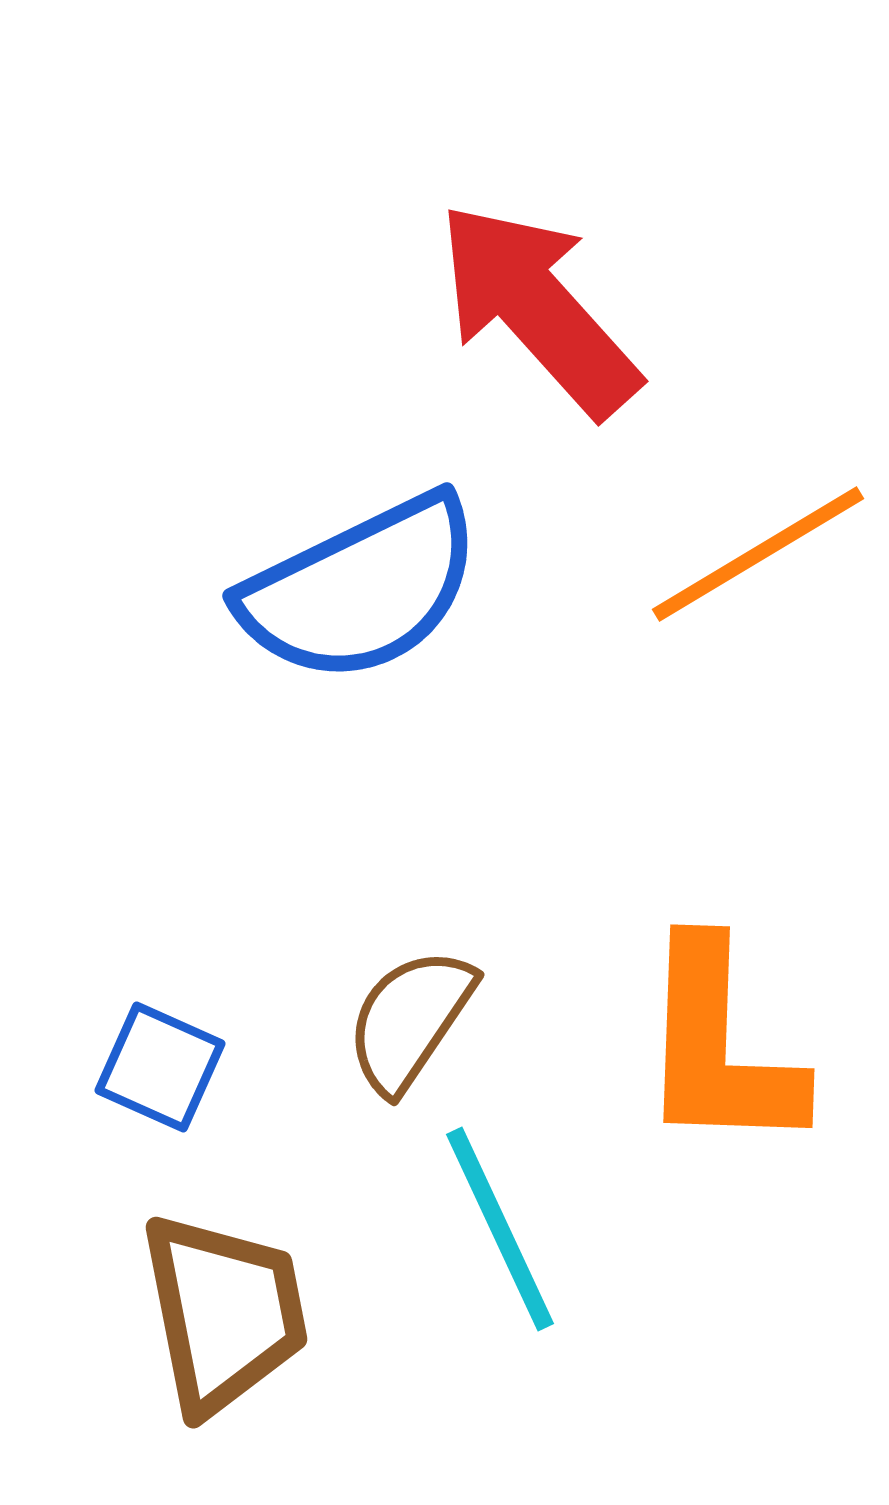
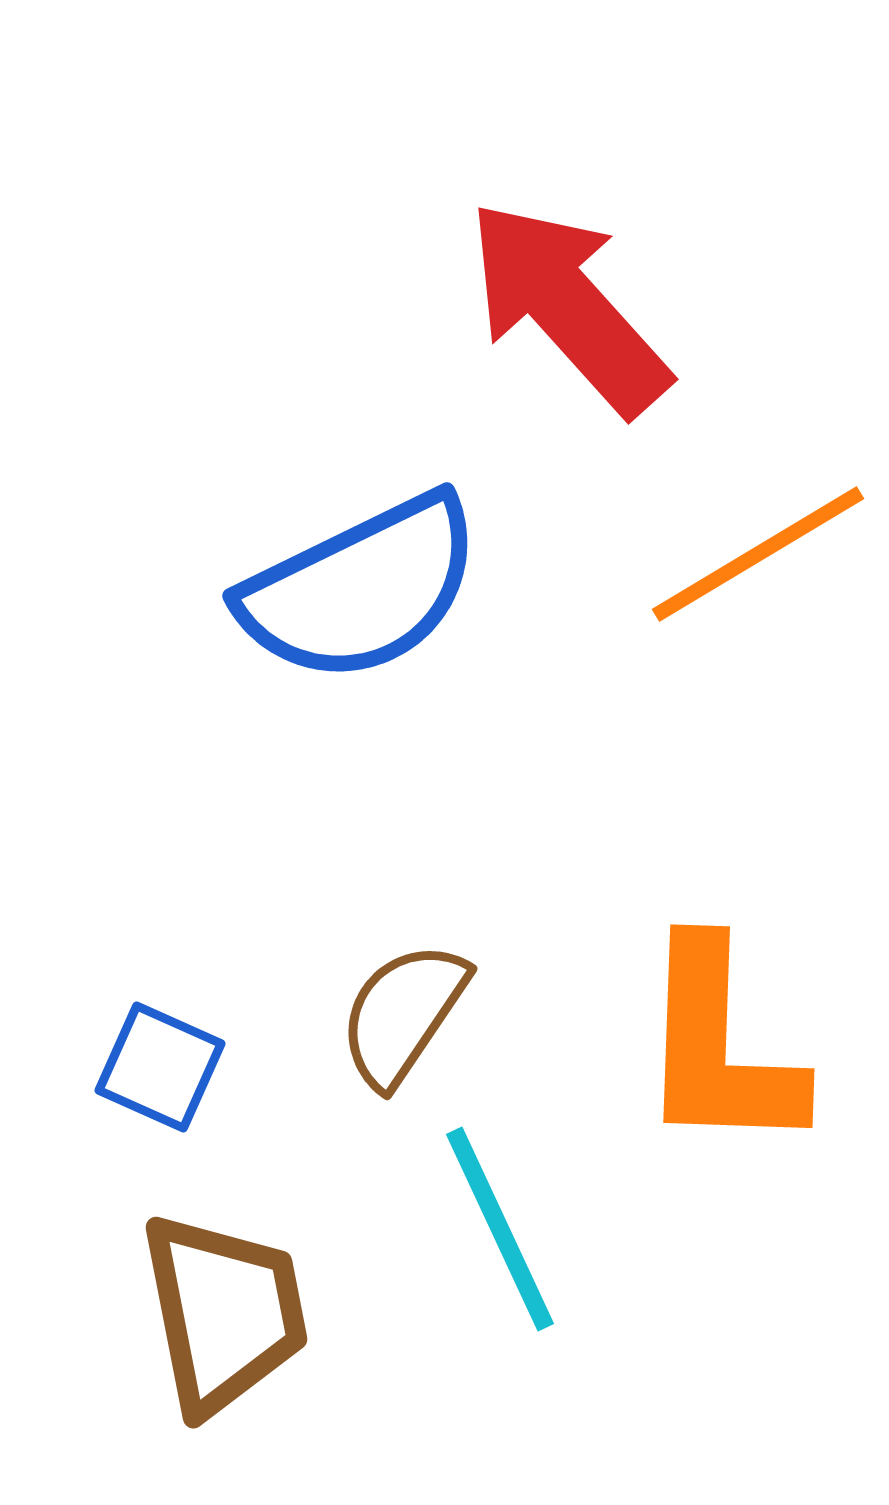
red arrow: moved 30 px right, 2 px up
brown semicircle: moved 7 px left, 6 px up
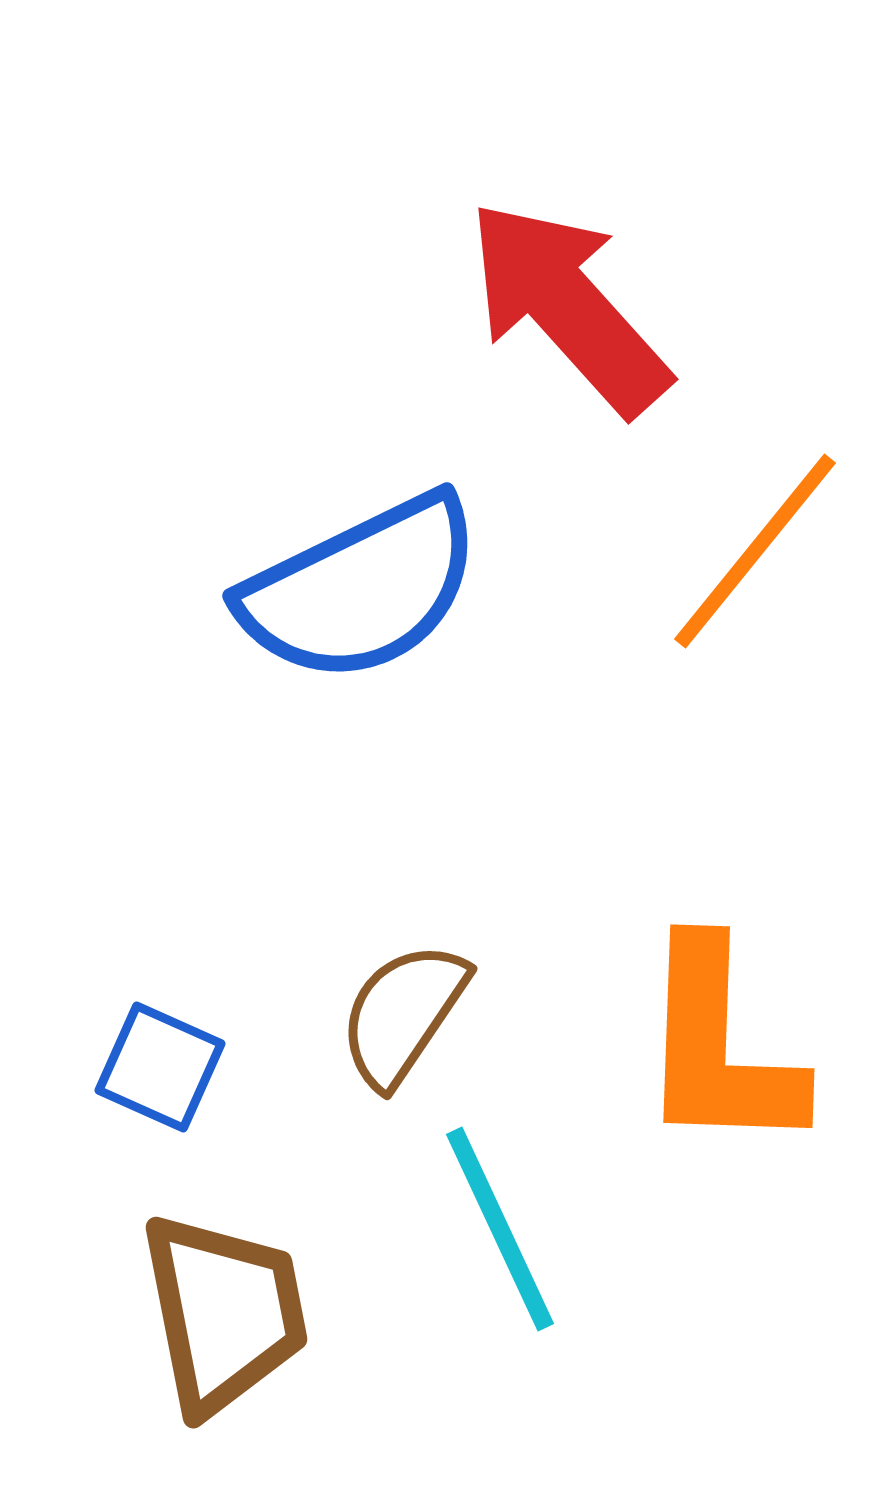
orange line: moved 3 px left, 3 px up; rotated 20 degrees counterclockwise
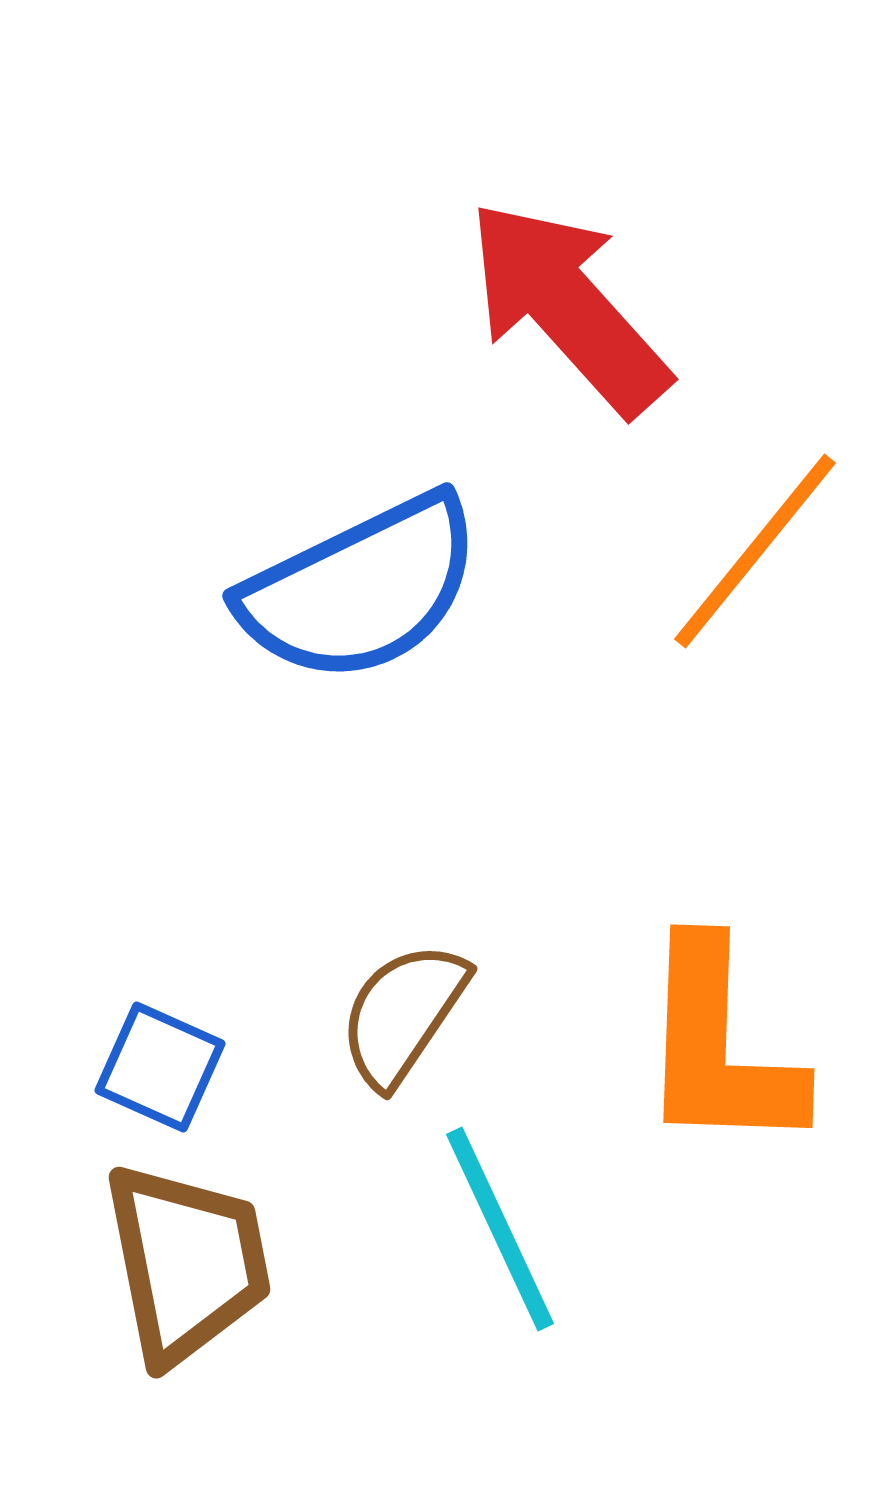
brown trapezoid: moved 37 px left, 50 px up
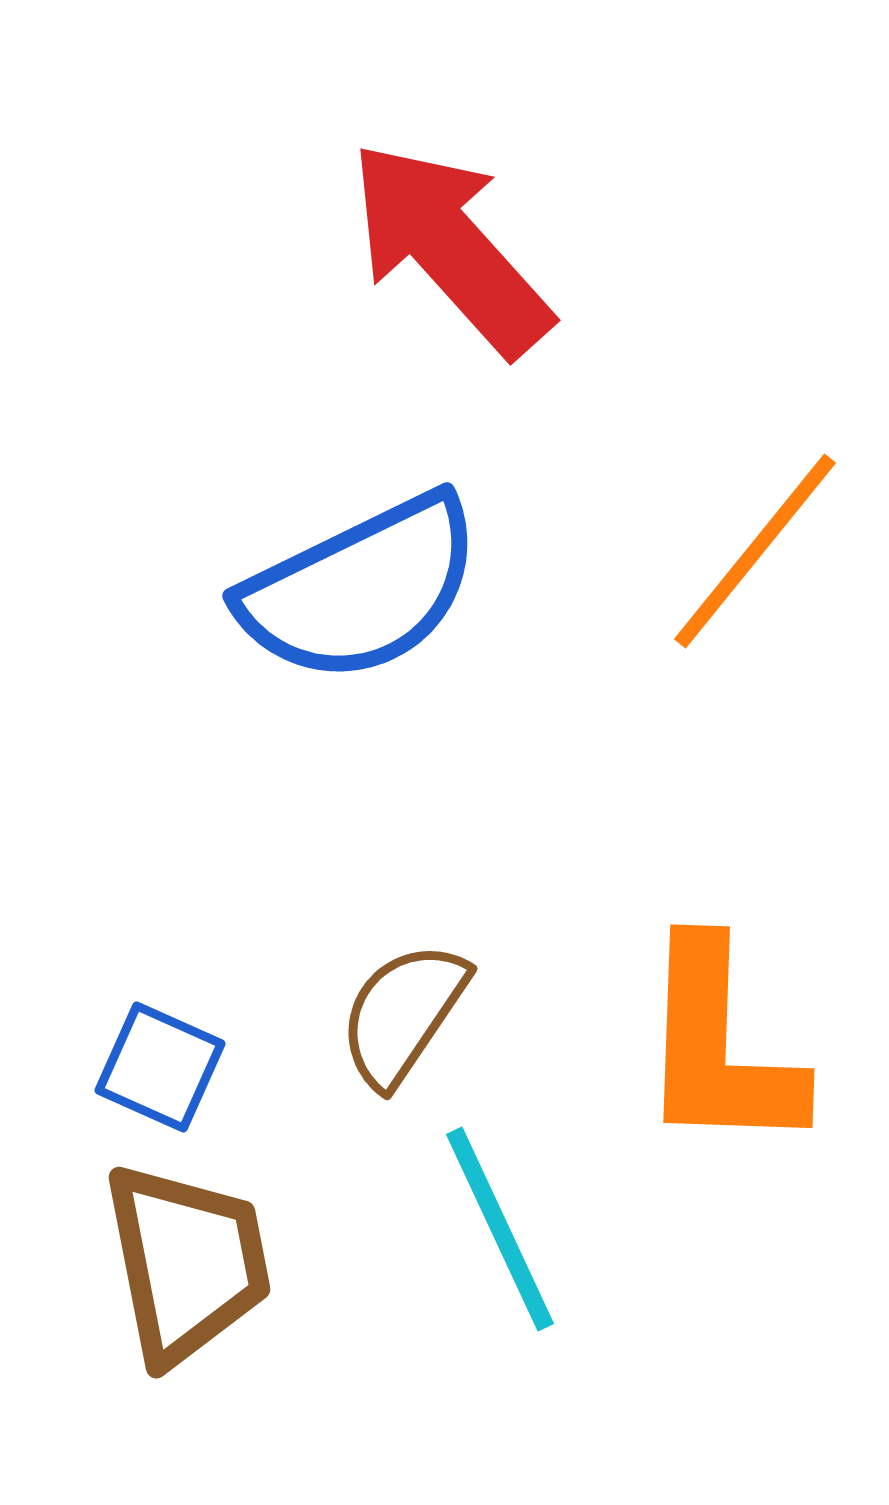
red arrow: moved 118 px left, 59 px up
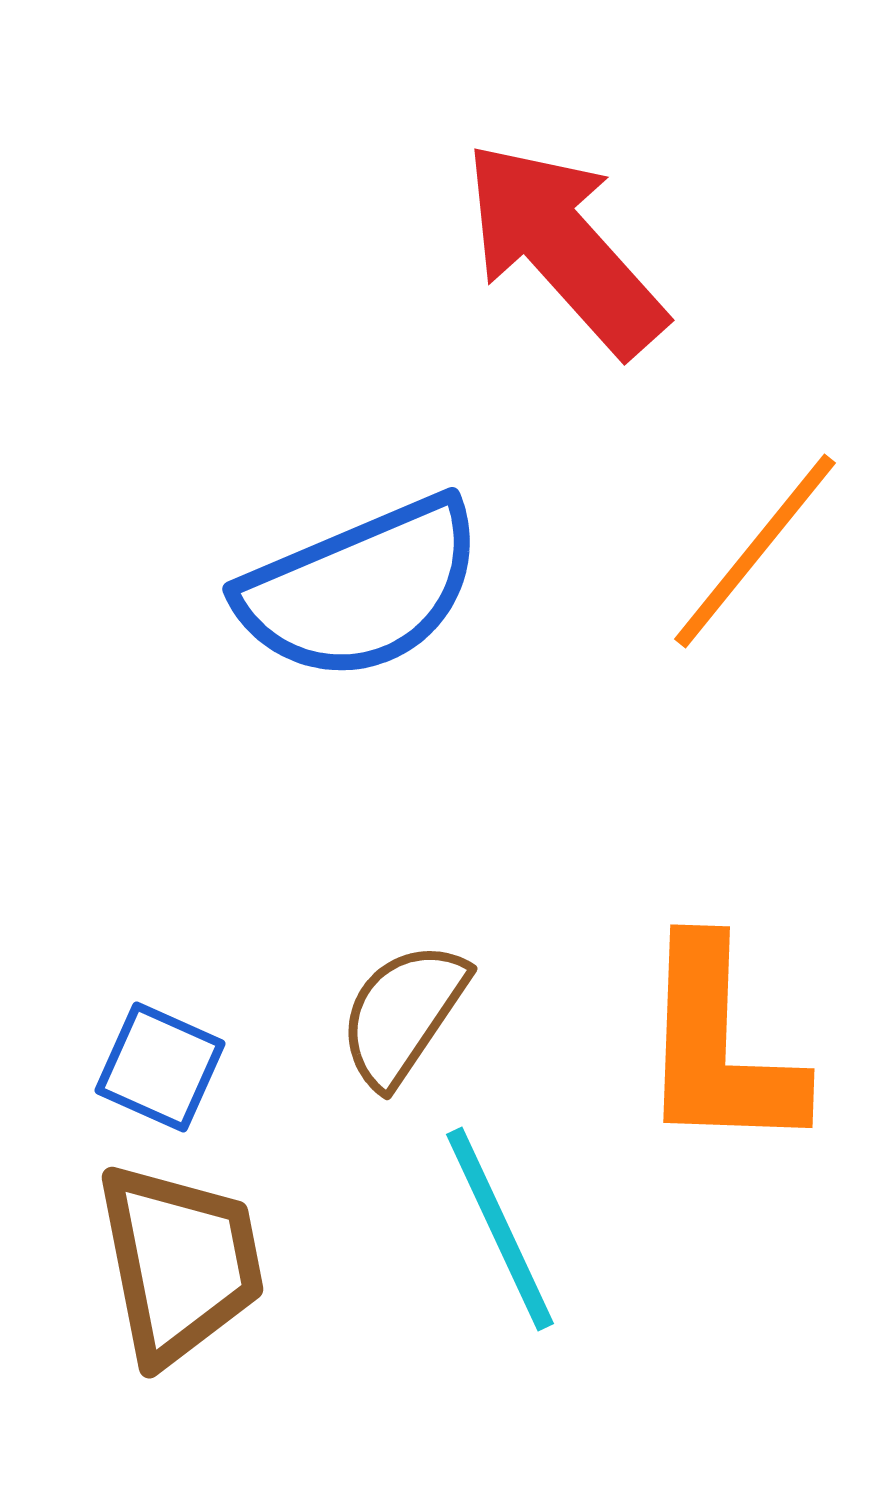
red arrow: moved 114 px right
blue semicircle: rotated 3 degrees clockwise
brown trapezoid: moved 7 px left
